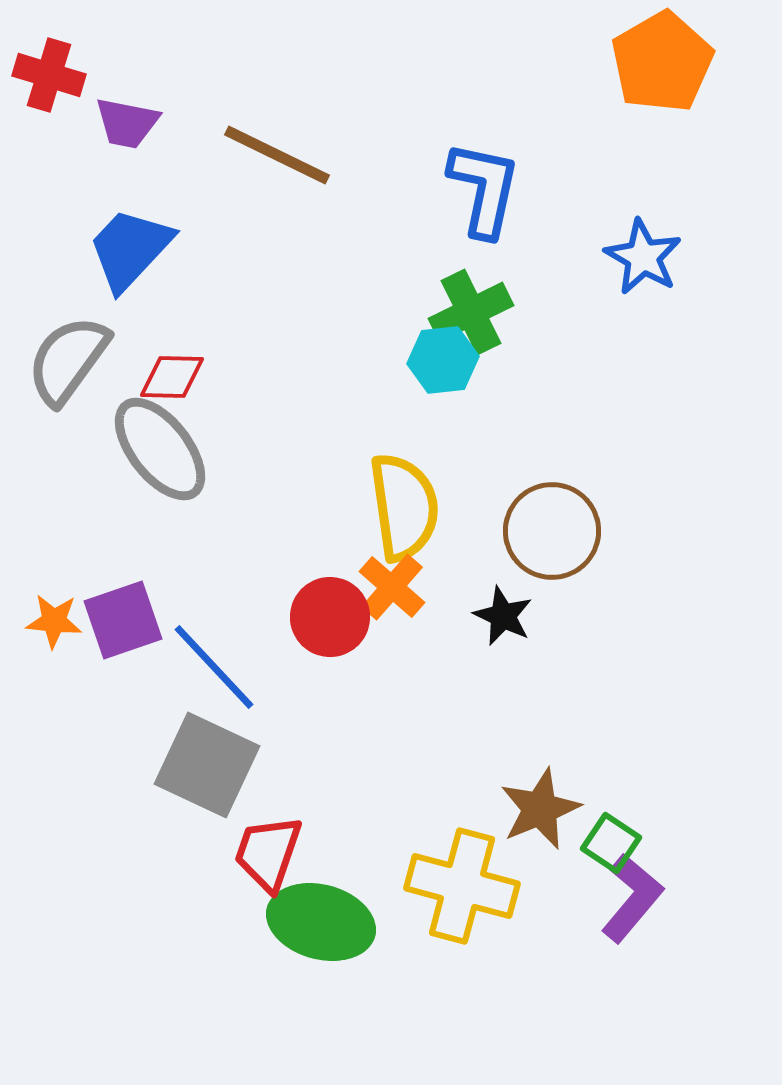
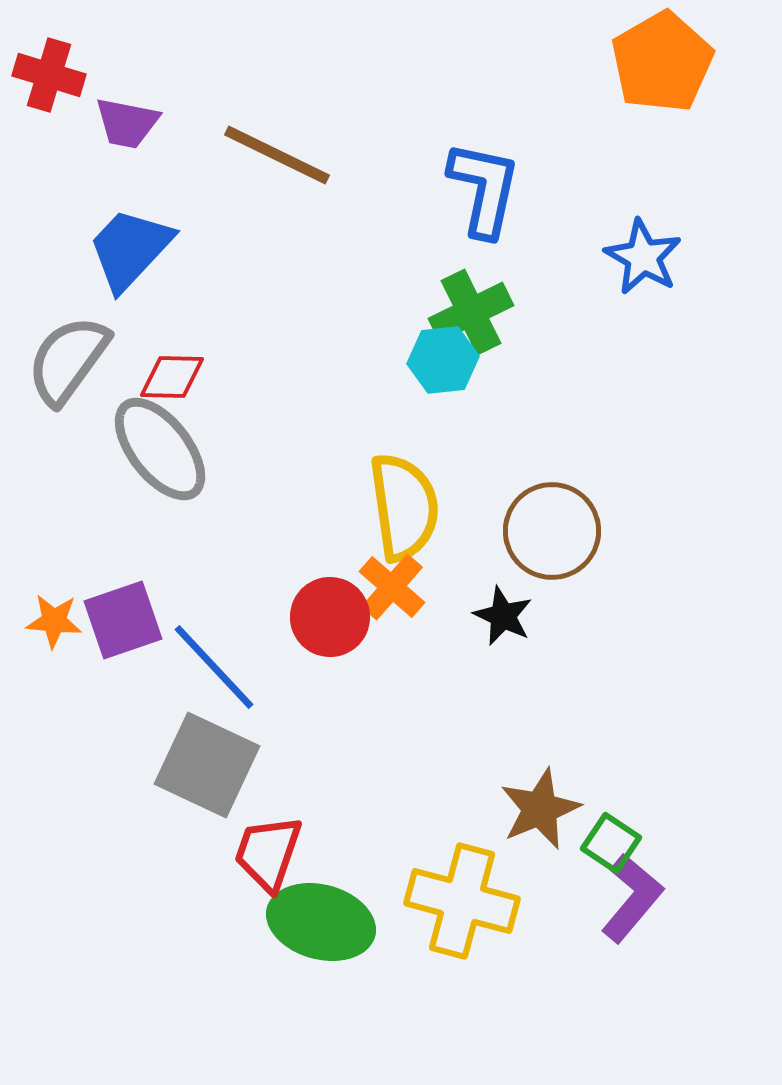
yellow cross: moved 15 px down
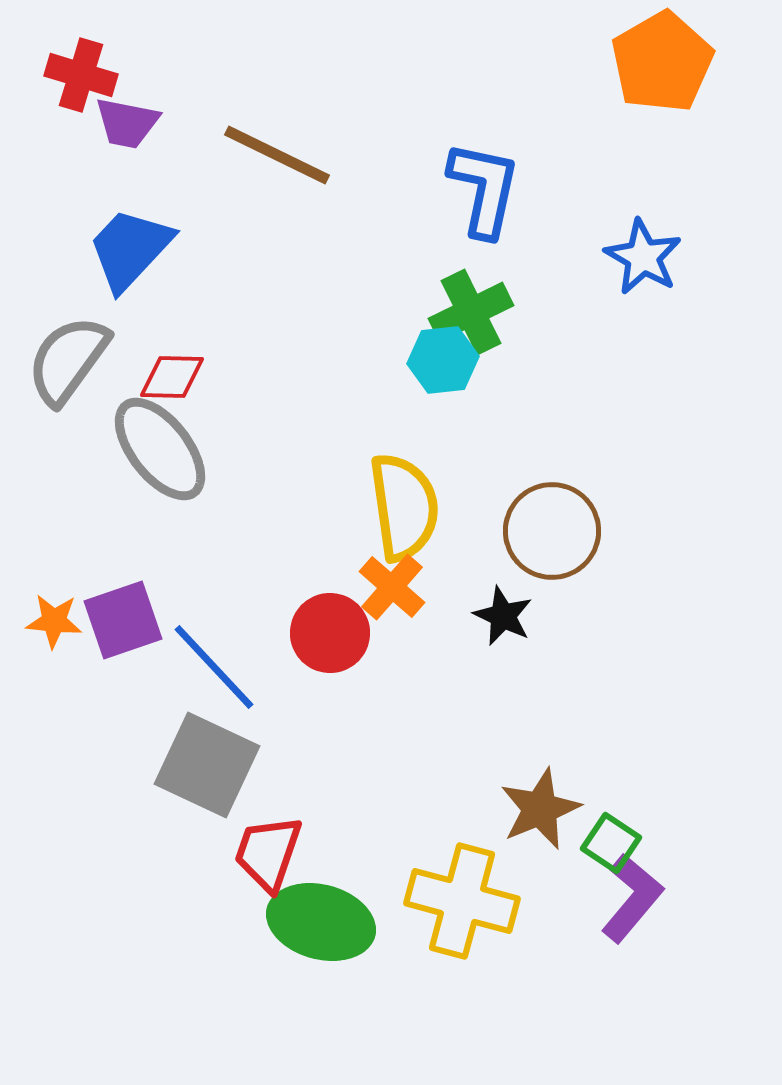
red cross: moved 32 px right
red circle: moved 16 px down
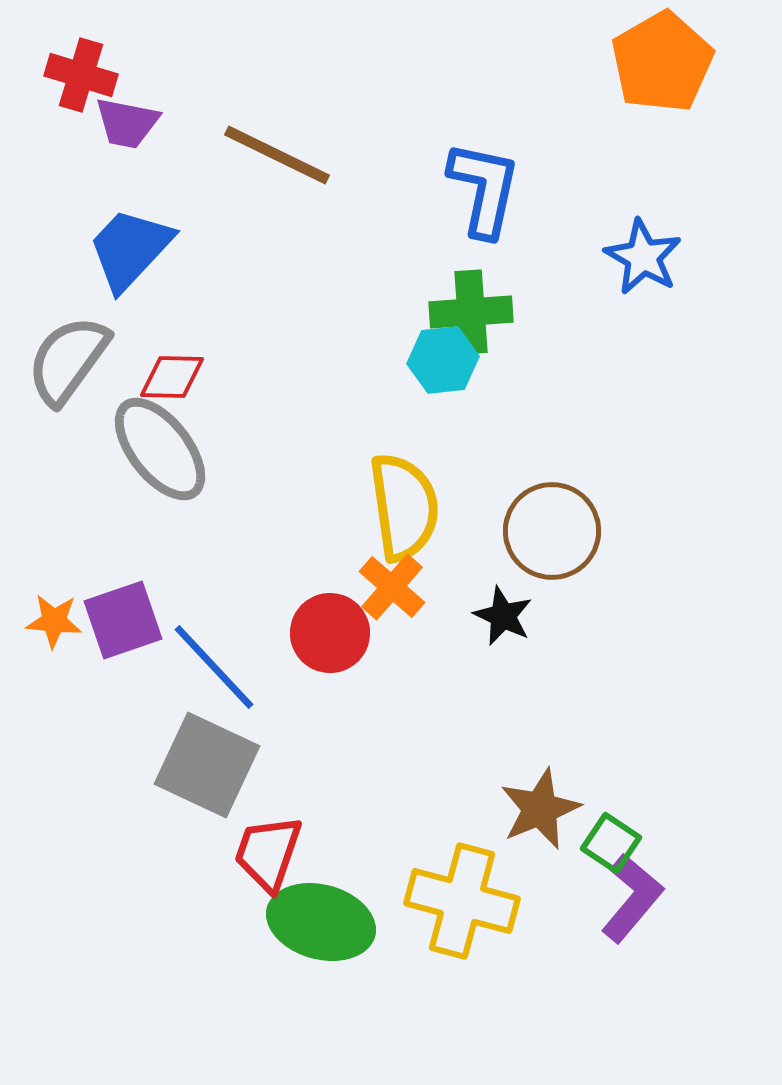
green cross: rotated 22 degrees clockwise
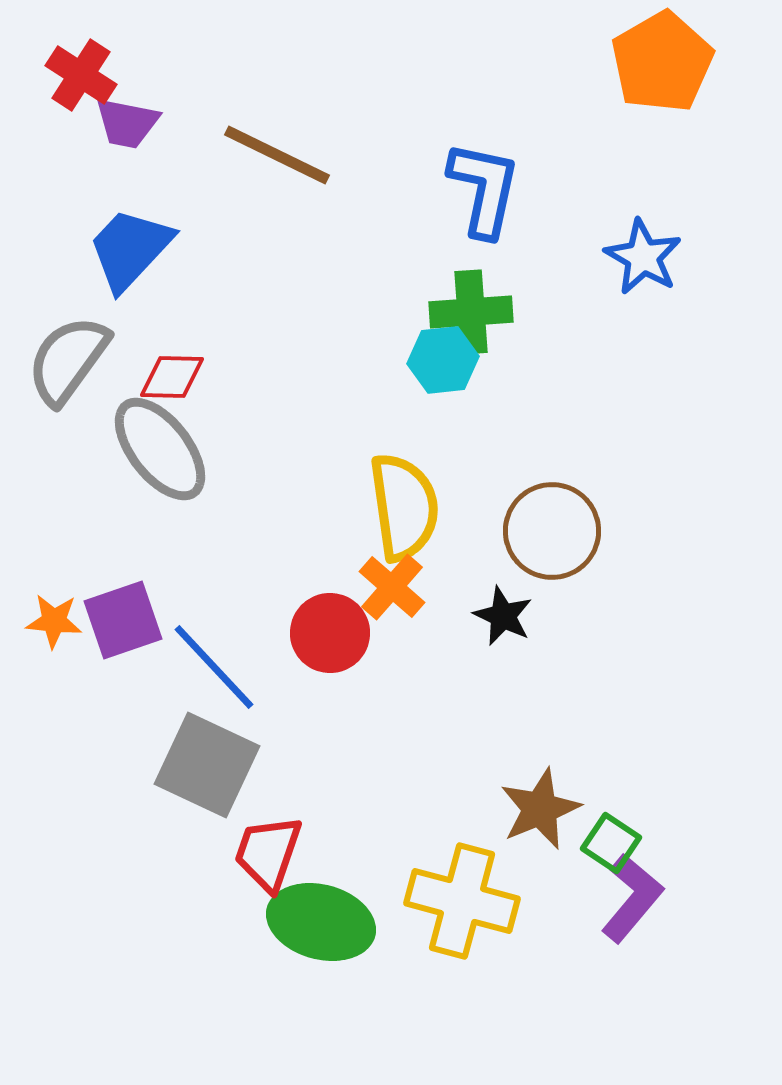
red cross: rotated 16 degrees clockwise
